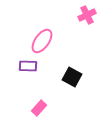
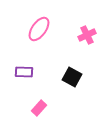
pink cross: moved 20 px down
pink ellipse: moved 3 px left, 12 px up
purple rectangle: moved 4 px left, 6 px down
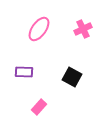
pink cross: moved 4 px left, 6 px up
pink rectangle: moved 1 px up
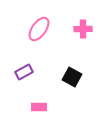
pink cross: rotated 24 degrees clockwise
purple rectangle: rotated 30 degrees counterclockwise
pink rectangle: rotated 49 degrees clockwise
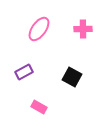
pink rectangle: rotated 28 degrees clockwise
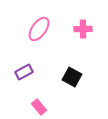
pink rectangle: rotated 21 degrees clockwise
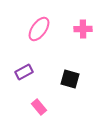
black square: moved 2 px left, 2 px down; rotated 12 degrees counterclockwise
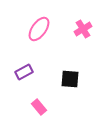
pink cross: rotated 30 degrees counterclockwise
black square: rotated 12 degrees counterclockwise
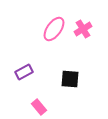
pink ellipse: moved 15 px right
